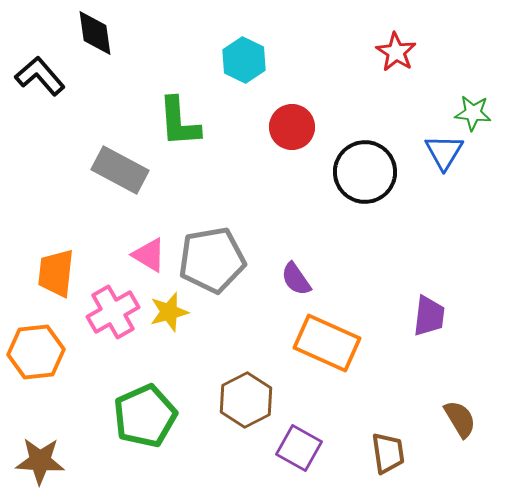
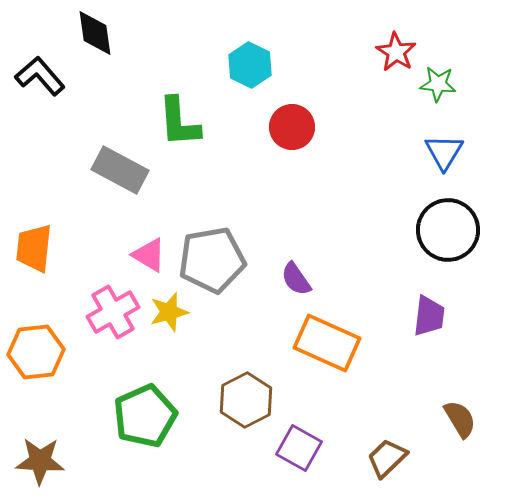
cyan hexagon: moved 6 px right, 5 px down
green star: moved 35 px left, 29 px up
black circle: moved 83 px right, 58 px down
orange trapezoid: moved 22 px left, 25 px up
brown trapezoid: moved 1 px left, 5 px down; rotated 126 degrees counterclockwise
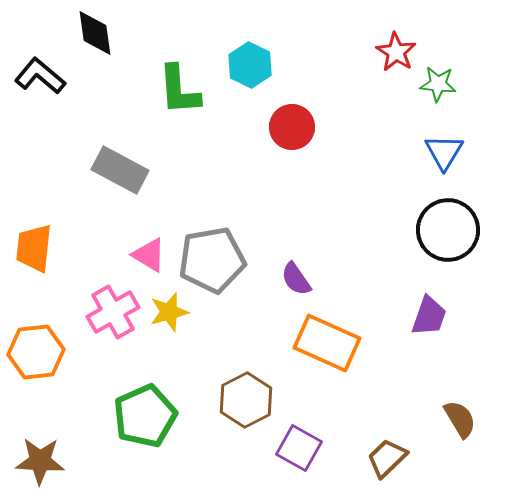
black L-shape: rotated 9 degrees counterclockwise
green L-shape: moved 32 px up
purple trapezoid: rotated 12 degrees clockwise
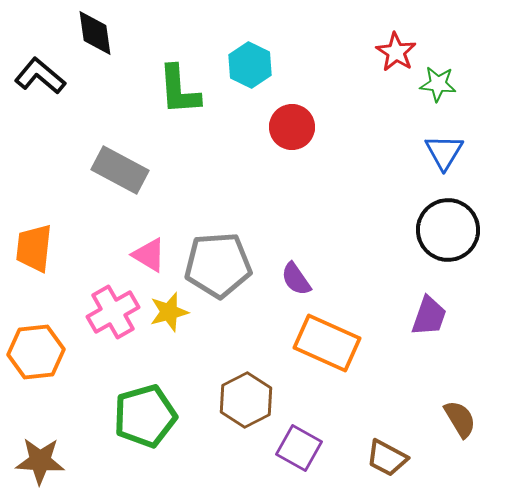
gray pentagon: moved 6 px right, 5 px down; rotated 6 degrees clockwise
green pentagon: rotated 8 degrees clockwise
brown trapezoid: rotated 108 degrees counterclockwise
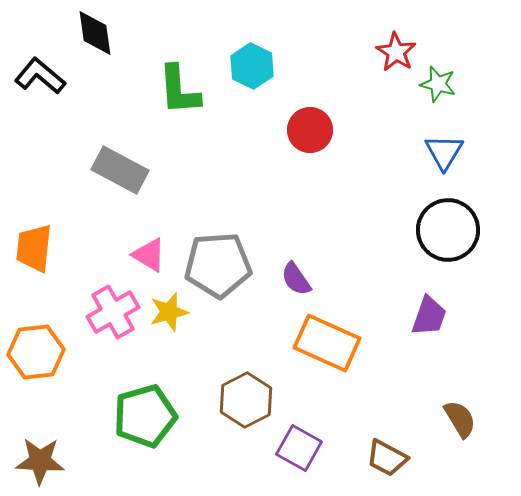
cyan hexagon: moved 2 px right, 1 px down
green star: rotated 9 degrees clockwise
red circle: moved 18 px right, 3 px down
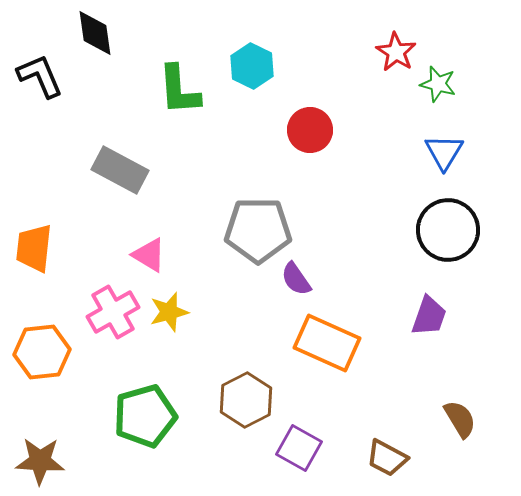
black L-shape: rotated 27 degrees clockwise
gray pentagon: moved 40 px right, 35 px up; rotated 4 degrees clockwise
orange hexagon: moved 6 px right
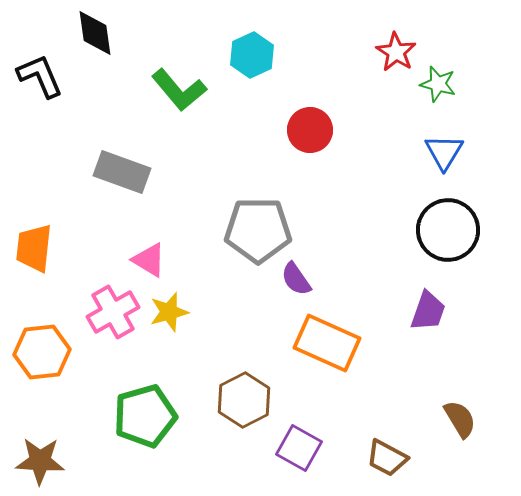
cyan hexagon: moved 11 px up; rotated 9 degrees clockwise
green L-shape: rotated 36 degrees counterclockwise
gray rectangle: moved 2 px right, 2 px down; rotated 8 degrees counterclockwise
pink triangle: moved 5 px down
purple trapezoid: moved 1 px left, 5 px up
brown hexagon: moved 2 px left
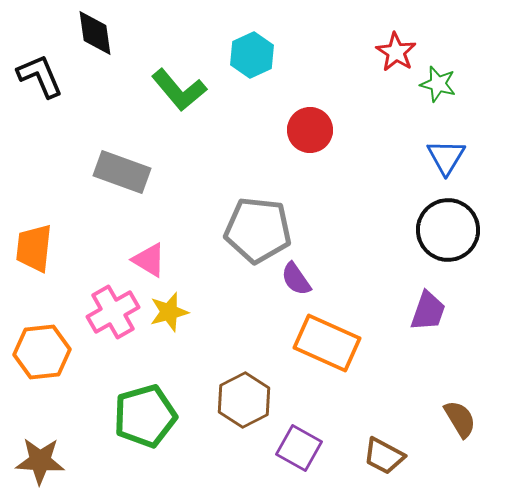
blue triangle: moved 2 px right, 5 px down
gray pentagon: rotated 6 degrees clockwise
brown trapezoid: moved 3 px left, 2 px up
